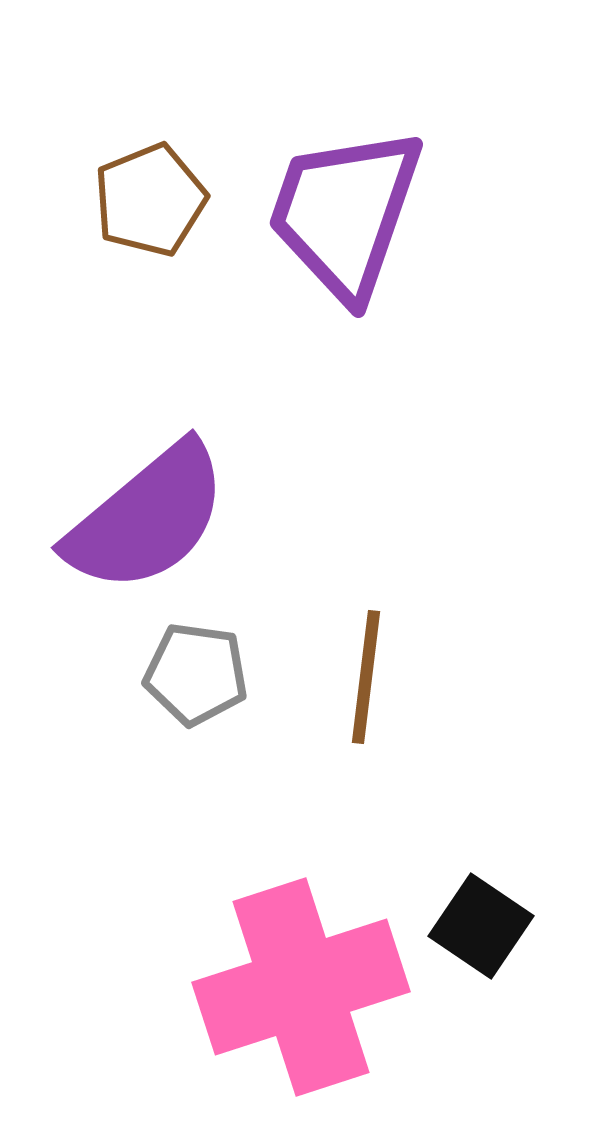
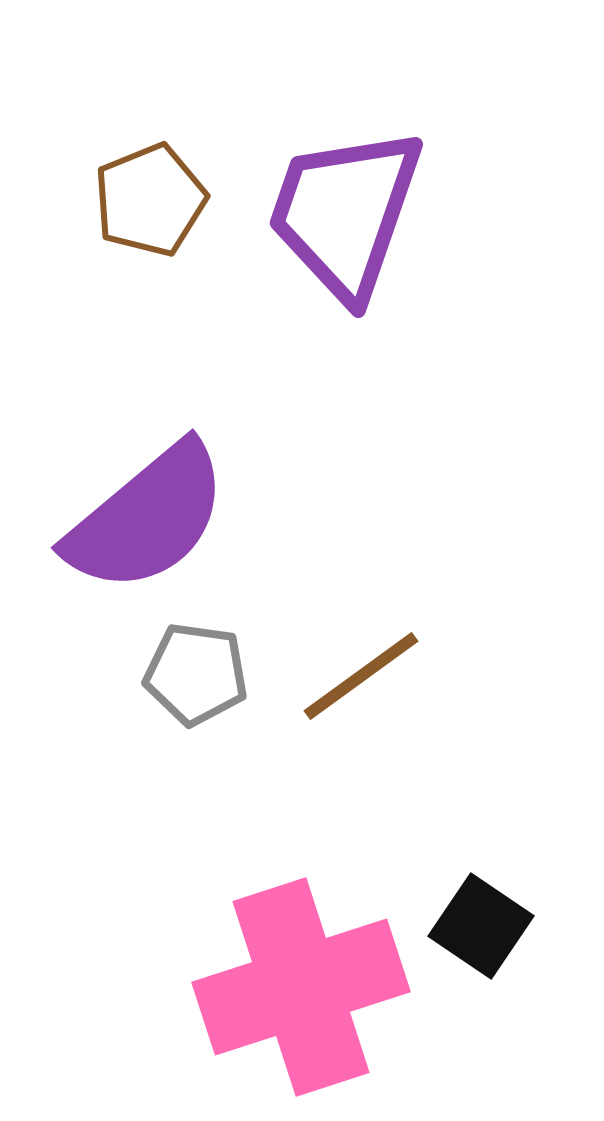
brown line: moved 5 px left, 1 px up; rotated 47 degrees clockwise
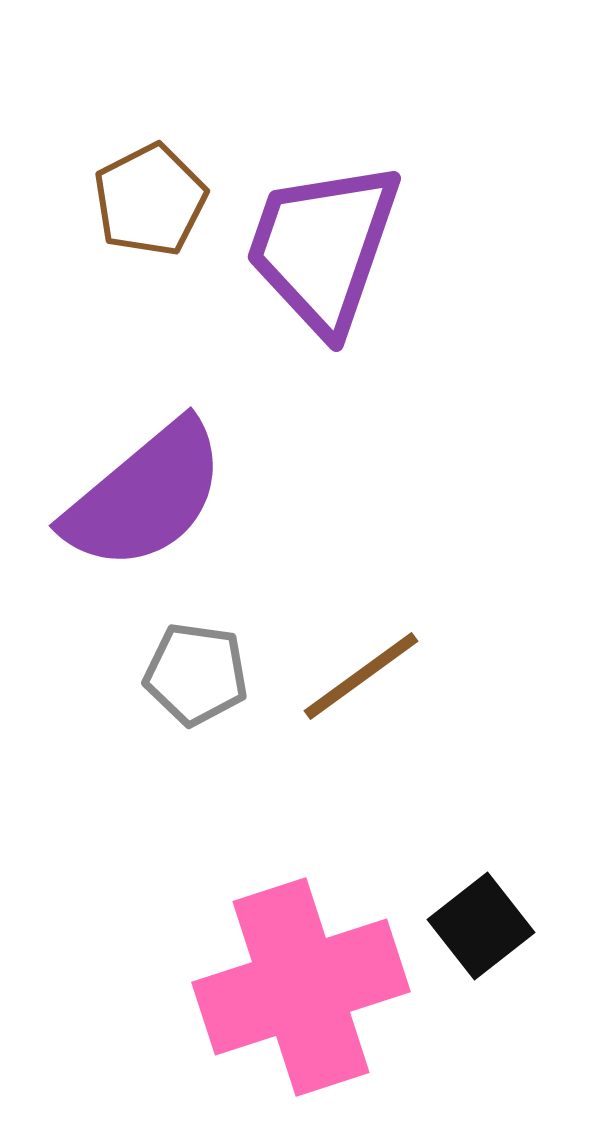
brown pentagon: rotated 5 degrees counterclockwise
purple trapezoid: moved 22 px left, 34 px down
purple semicircle: moved 2 px left, 22 px up
black square: rotated 18 degrees clockwise
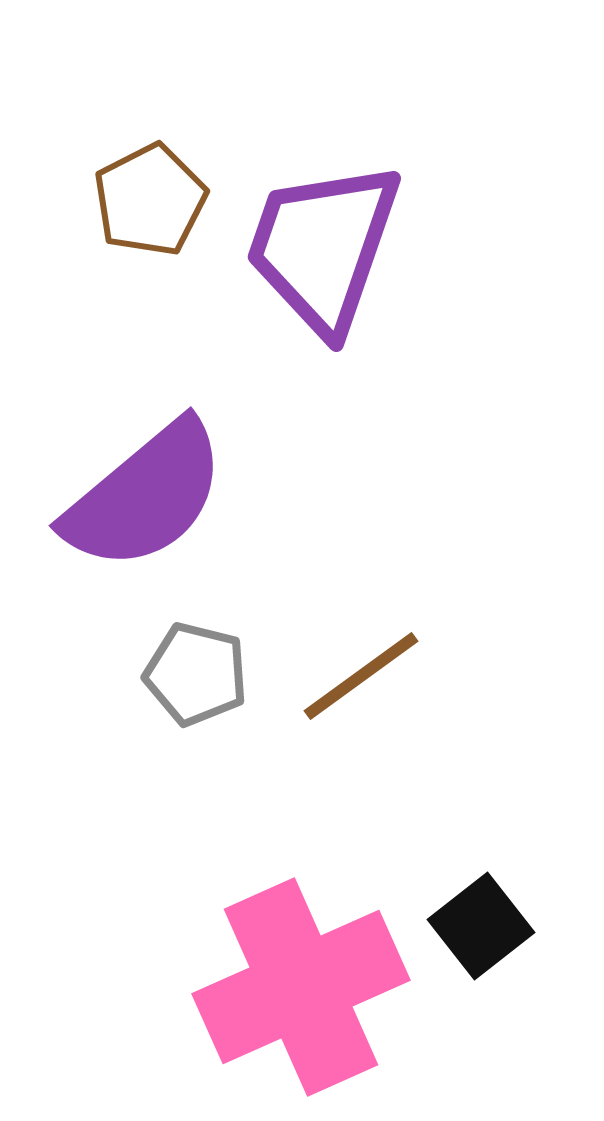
gray pentagon: rotated 6 degrees clockwise
pink cross: rotated 6 degrees counterclockwise
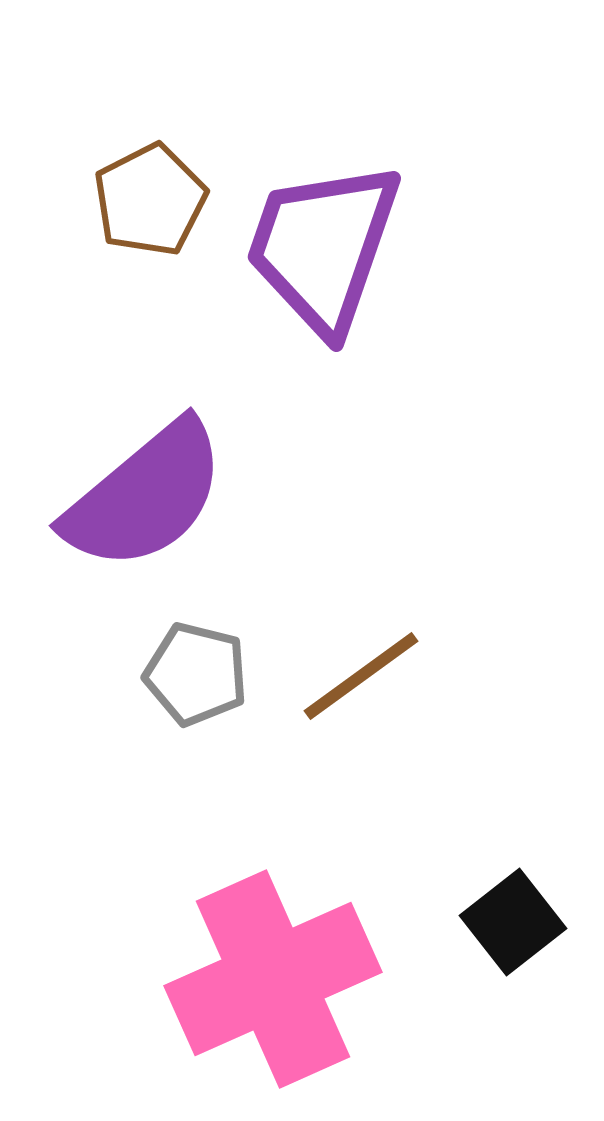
black square: moved 32 px right, 4 px up
pink cross: moved 28 px left, 8 px up
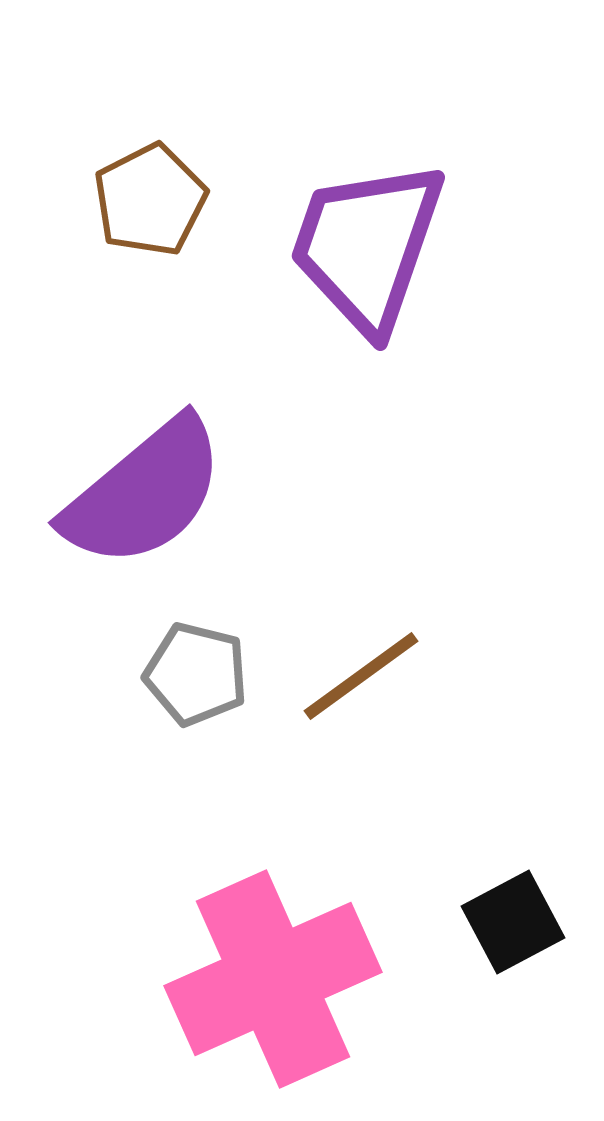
purple trapezoid: moved 44 px right, 1 px up
purple semicircle: moved 1 px left, 3 px up
black square: rotated 10 degrees clockwise
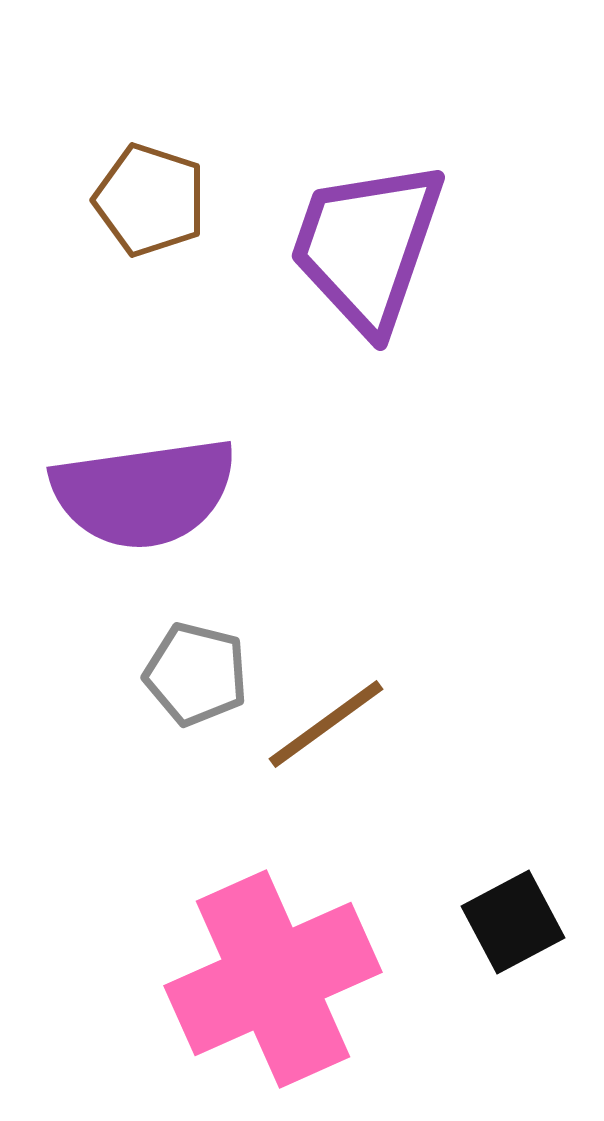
brown pentagon: rotated 27 degrees counterclockwise
purple semicircle: rotated 32 degrees clockwise
brown line: moved 35 px left, 48 px down
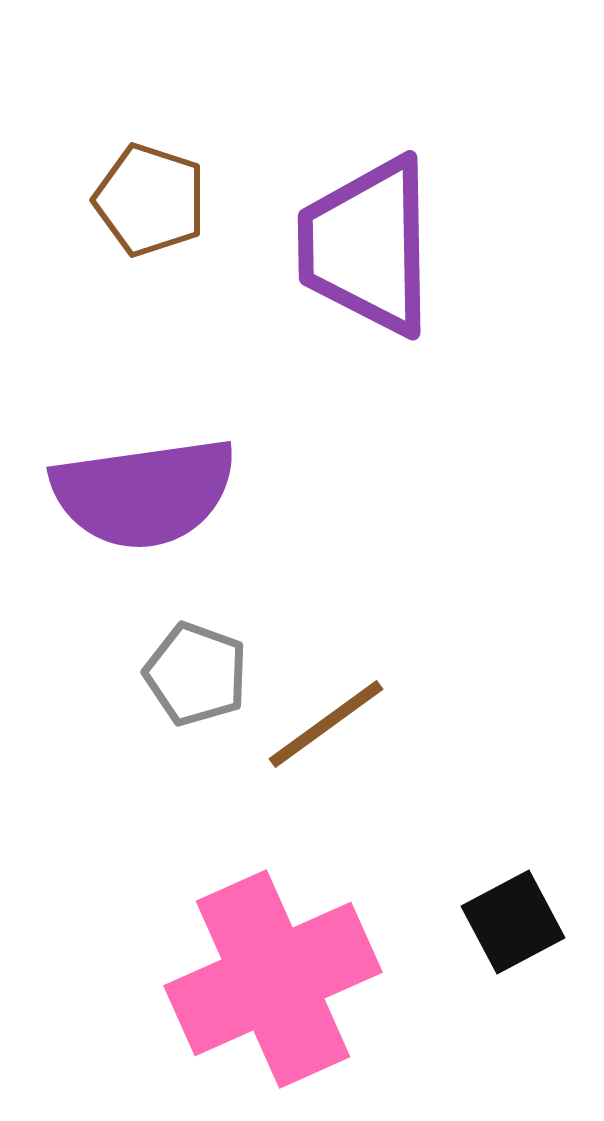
purple trapezoid: rotated 20 degrees counterclockwise
gray pentagon: rotated 6 degrees clockwise
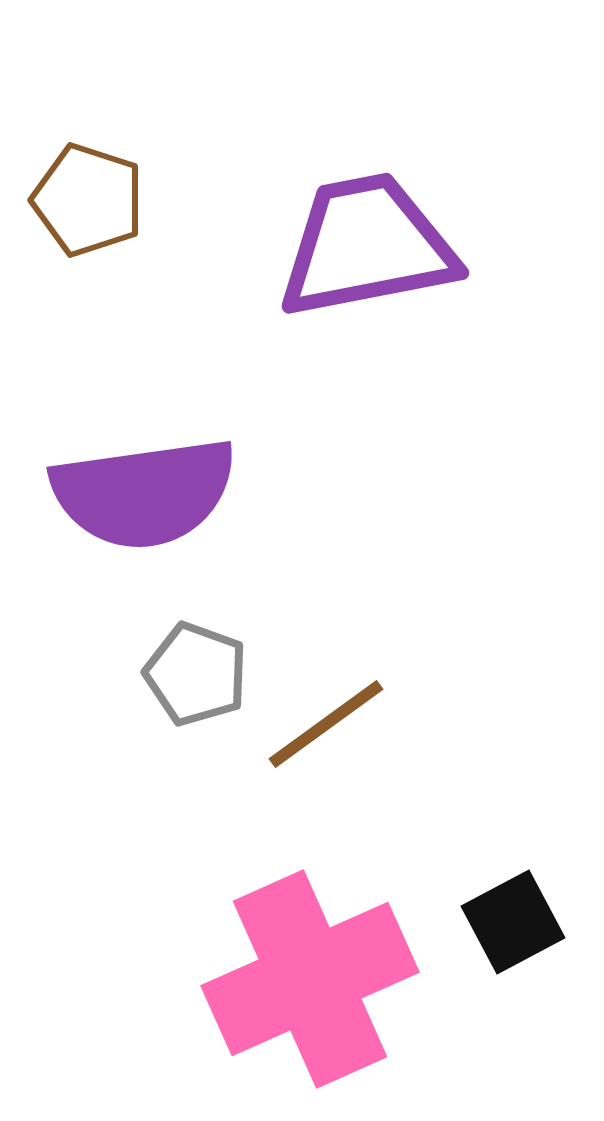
brown pentagon: moved 62 px left
purple trapezoid: rotated 80 degrees clockwise
pink cross: moved 37 px right
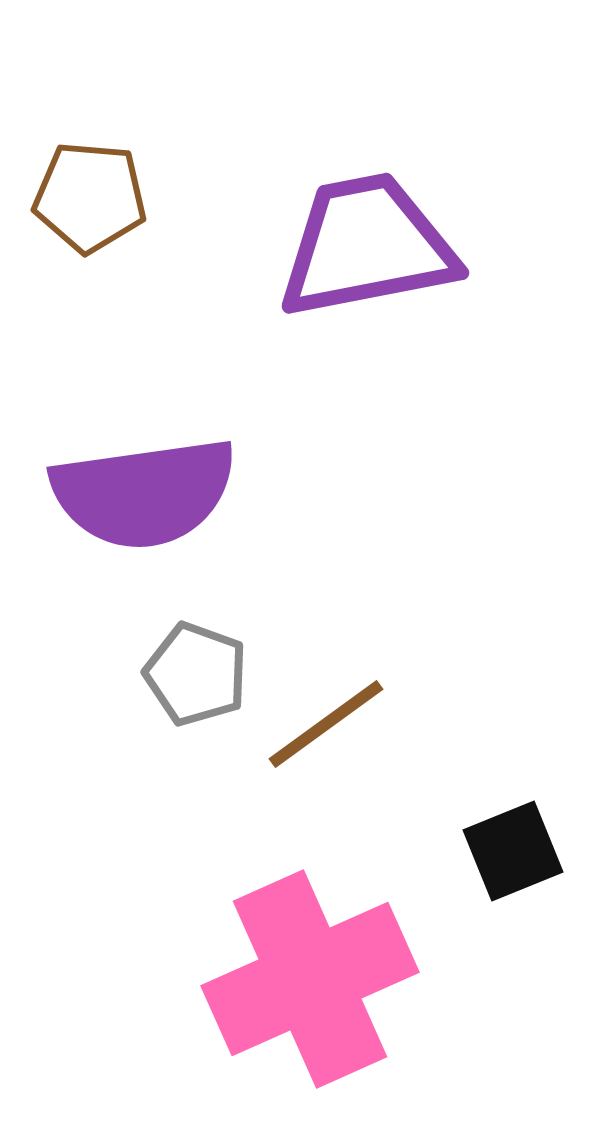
brown pentagon: moved 2 px right, 3 px up; rotated 13 degrees counterclockwise
black square: moved 71 px up; rotated 6 degrees clockwise
